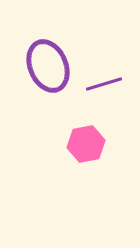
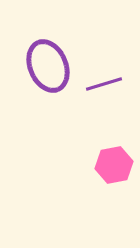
pink hexagon: moved 28 px right, 21 px down
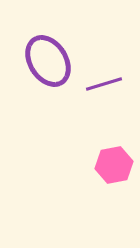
purple ellipse: moved 5 px up; rotated 9 degrees counterclockwise
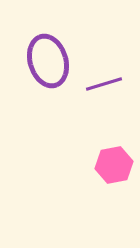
purple ellipse: rotated 15 degrees clockwise
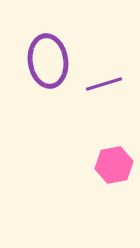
purple ellipse: rotated 9 degrees clockwise
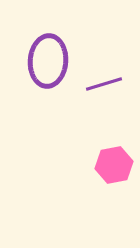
purple ellipse: rotated 12 degrees clockwise
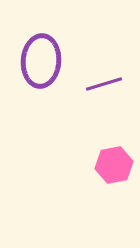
purple ellipse: moved 7 px left
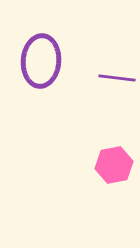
purple line: moved 13 px right, 6 px up; rotated 24 degrees clockwise
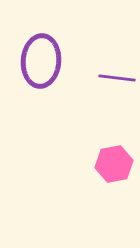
pink hexagon: moved 1 px up
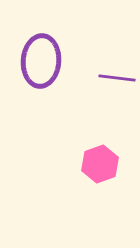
pink hexagon: moved 14 px left; rotated 9 degrees counterclockwise
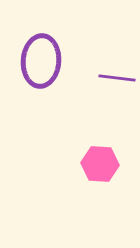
pink hexagon: rotated 24 degrees clockwise
